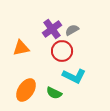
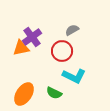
purple cross: moved 20 px left, 8 px down
orange ellipse: moved 2 px left, 4 px down
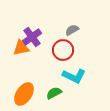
red circle: moved 1 px right, 1 px up
green semicircle: rotated 126 degrees clockwise
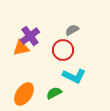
purple cross: moved 2 px left, 1 px up
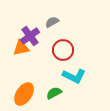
gray semicircle: moved 20 px left, 8 px up
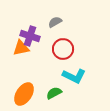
gray semicircle: moved 3 px right
purple cross: rotated 36 degrees counterclockwise
red circle: moved 1 px up
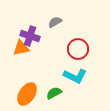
red circle: moved 15 px right
cyan L-shape: moved 1 px right
orange ellipse: moved 3 px right
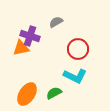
gray semicircle: moved 1 px right
